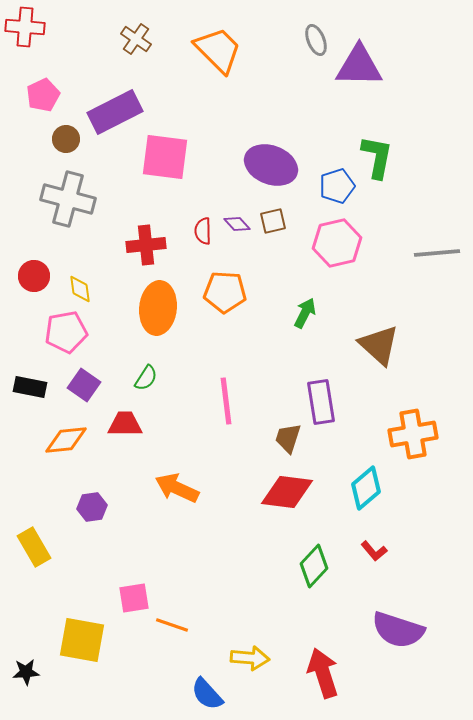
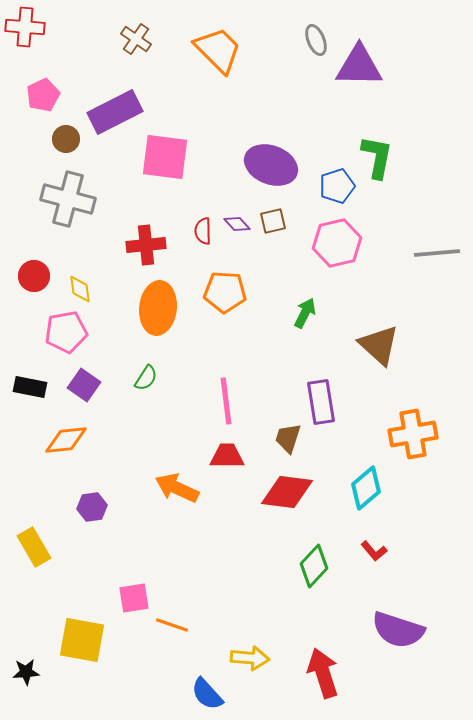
red trapezoid at (125, 424): moved 102 px right, 32 px down
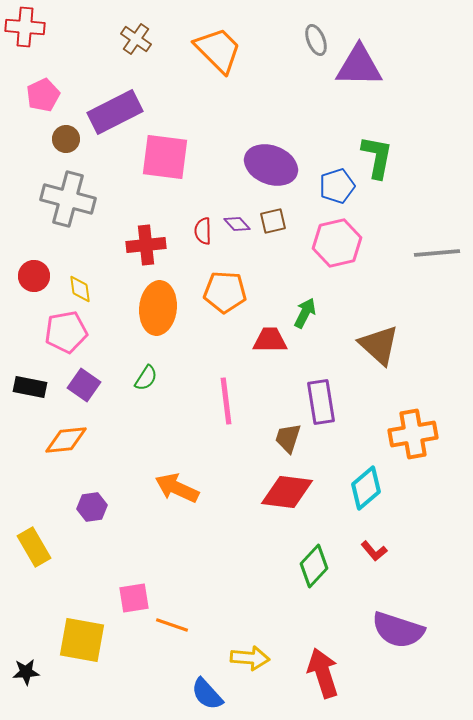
red trapezoid at (227, 456): moved 43 px right, 116 px up
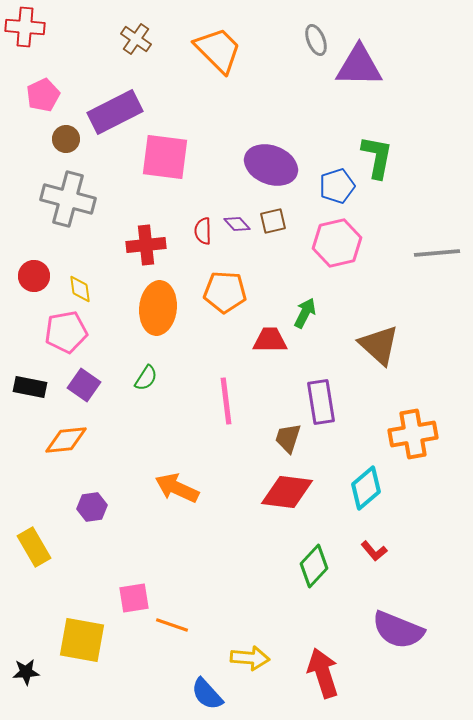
purple semicircle at (398, 630): rotated 4 degrees clockwise
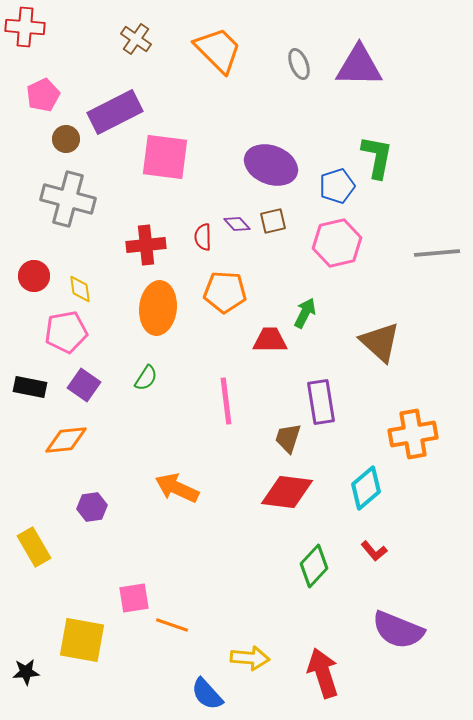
gray ellipse at (316, 40): moved 17 px left, 24 px down
red semicircle at (203, 231): moved 6 px down
brown triangle at (379, 345): moved 1 px right, 3 px up
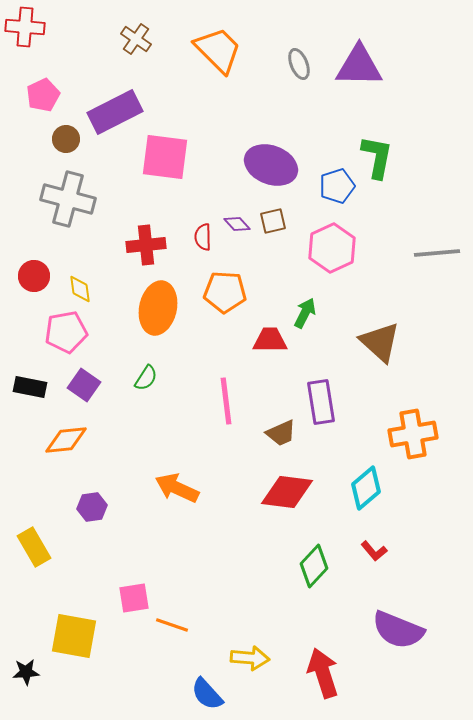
pink hexagon at (337, 243): moved 5 px left, 5 px down; rotated 12 degrees counterclockwise
orange ellipse at (158, 308): rotated 6 degrees clockwise
brown trapezoid at (288, 438): moved 7 px left, 5 px up; rotated 132 degrees counterclockwise
yellow square at (82, 640): moved 8 px left, 4 px up
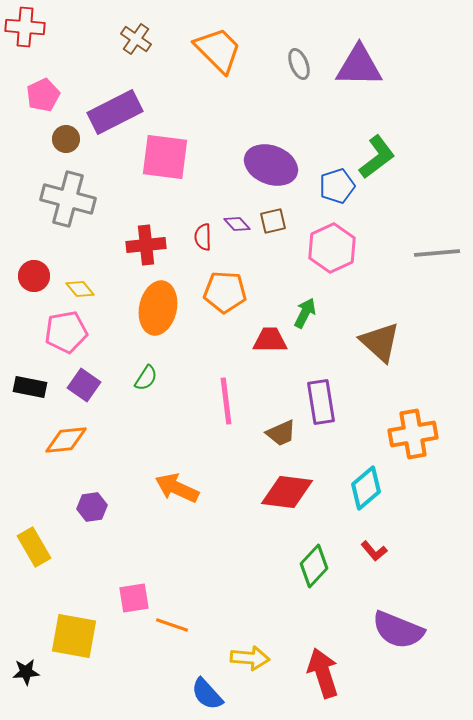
green L-shape at (377, 157): rotated 42 degrees clockwise
yellow diamond at (80, 289): rotated 32 degrees counterclockwise
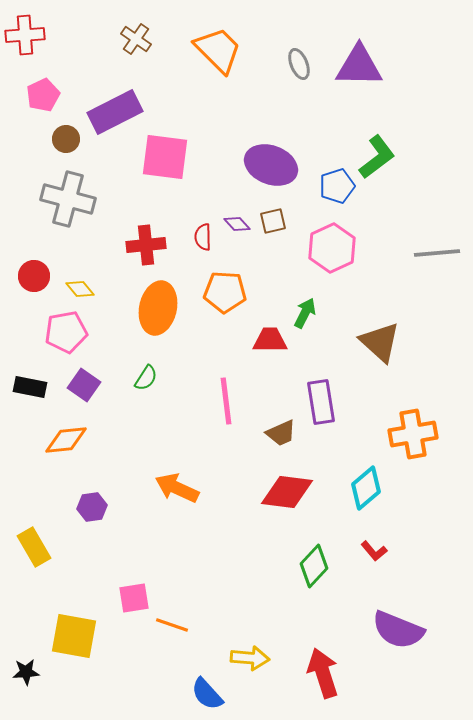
red cross at (25, 27): moved 8 px down; rotated 9 degrees counterclockwise
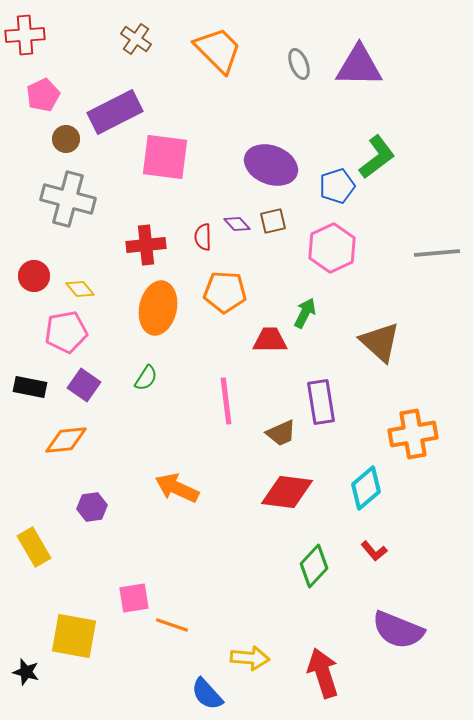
black star at (26, 672): rotated 20 degrees clockwise
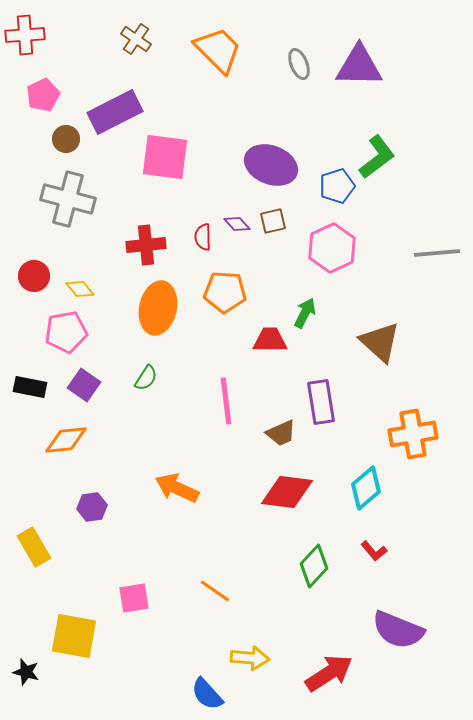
orange line at (172, 625): moved 43 px right, 34 px up; rotated 16 degrees clockwise
red arrow at (323, 673): moved 6 px right; rotated 75 degrees clockwise
